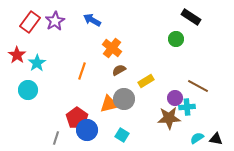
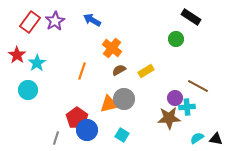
yellow rectangle: moved 10 px up
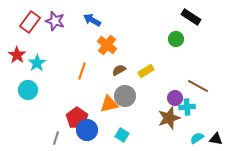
purple star: rotated 24 degrees counterclockwise
orange cross: moved 5 px left, 3 px up
gray circle: moved 1 px right, 3 px up
brown star: rotated 15 degrees counterclockwise
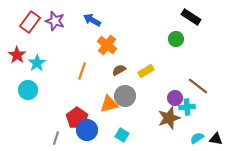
brown line: rotated 10 degrees clockwise
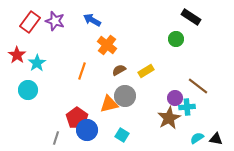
brown star: rotated 10 degrees counterclockwise
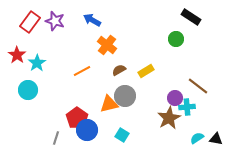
orange line: rotated 42 degrees clockwise
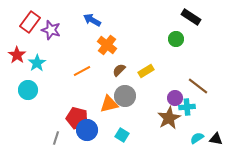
purple star: moved 4 px left, 9 px down
brown semicircle: rotated 16 degrees counterclockwise
red pentagon: rotated 20 degrees counterclockwise
